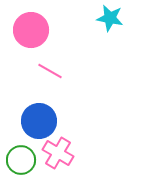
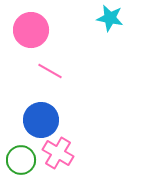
blue circle: moved 2 px right, 1 px up
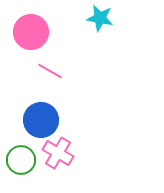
cyan star: moved 10 px left
pink circle: moved 2 px down
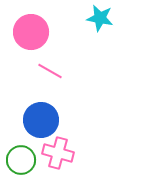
pink cross: rotated 16 degrees counterclockwise
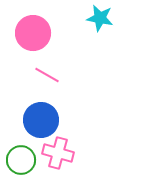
pink circle: moved 2 px right, 1 px down
pink line: moved 3 px left, 4 px down
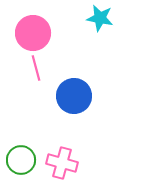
pink line: moved 11 px left, 7 px up; rotated 45 degrees clockwise
blue circle: moved 33 px right, 24 px up
pink cross: moved 4 px right, 10 px down
